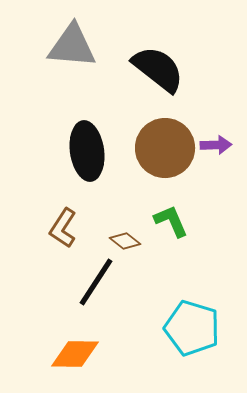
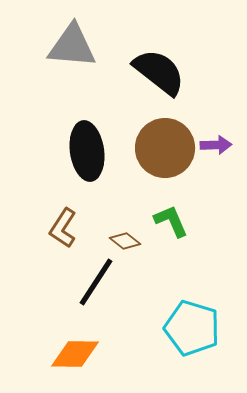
black semicircle: moved 1 px right, 3 px down
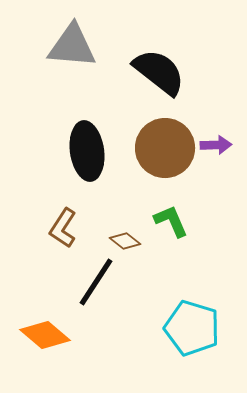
orange diamond: moved 30 px left, 19 px up; rotated 39 degrees clockwise
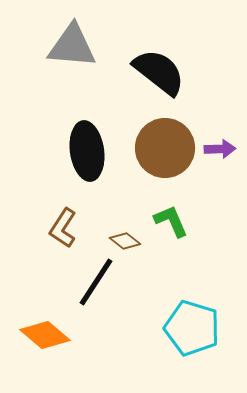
purple arrow: moved 4 px right, 4 px down
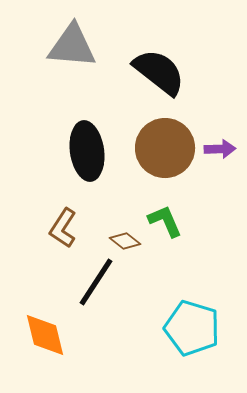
green L-shape: moved 6 px left
orange diamond: rotated 36 degrees clockwise
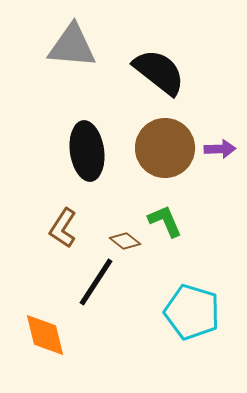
cyan pentagon: moved 16 px up
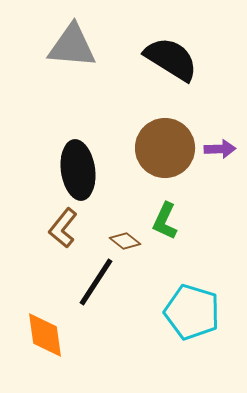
black semicircle: moved 12 px right, 13 px up; rotated 6 degrees counterclockwise
black ellipse: moved 9 px left, 19 px down
green L-shape: rotated 132 degrees counterclockwise
brown L-shape: rotated 6 degrees clockwise
orange diamond: rotated 6 degrees clockwise
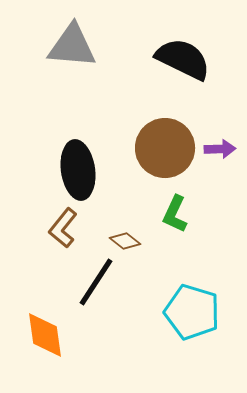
black semicircle: moved 12 px right; rotated 6 degrees counterclockwise
green L-shape: moved 10 px right, 7 px up
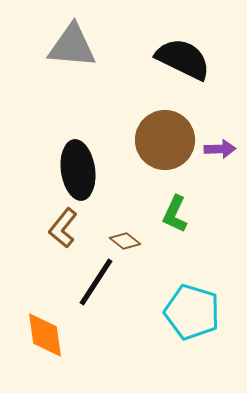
brown circle: moved 8 px up
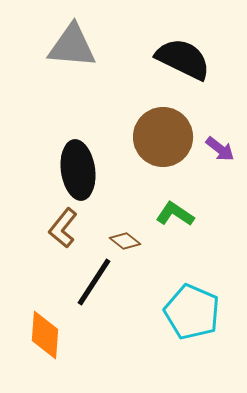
brown circle: moved 2 px left, 3 px up
purple arrow: rotated 40 degrees clockwise
green L-shape: rotated 99 degrees clockwise
black line: moved 2 px left
cyan pentagon: rotated 6 degrees clockwise
orange diamond: rotated 12 degrees clockwise
